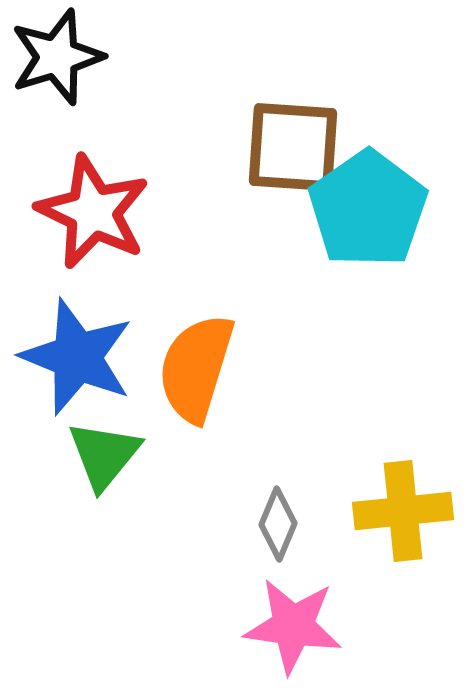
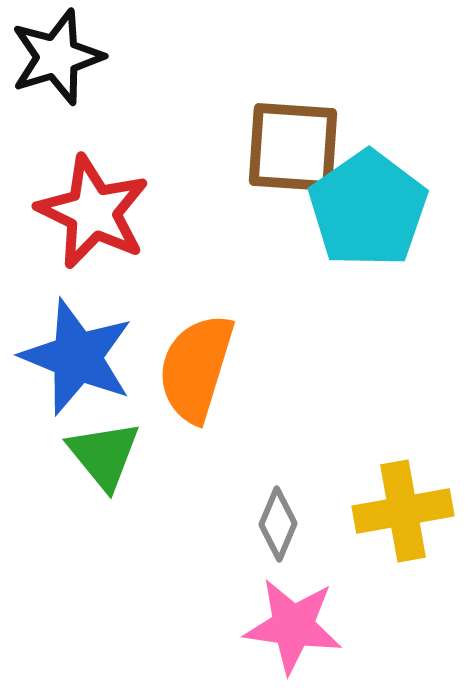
green triangle: rotated 18 degrees counterclockwise
yellow cross: rotated 4 degrees counterclockwise
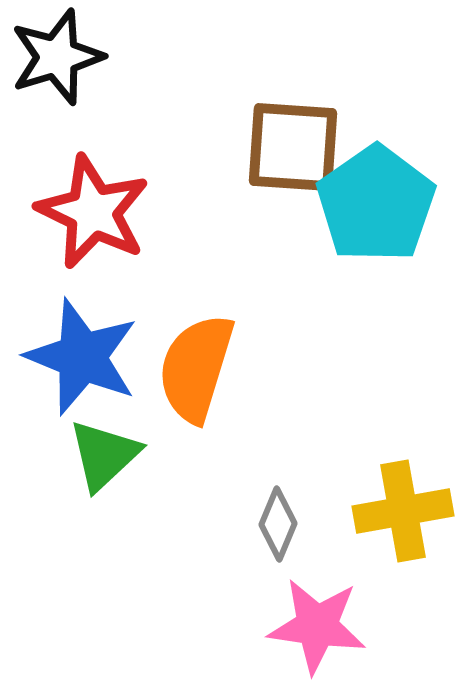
cyan pentagon: moved 8 px right, 5 px up
blue star: moved 5 px right
green triangle: rotated 26 degrees clockwise
pink star: moved 24 px right
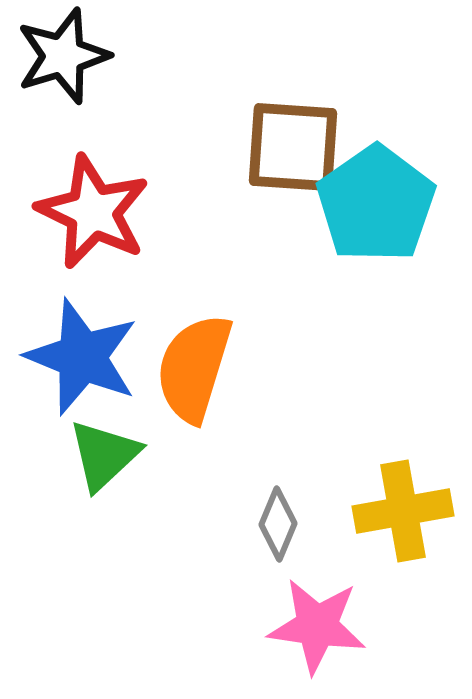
black star: moved 6 px right, 1 px up
orange semicircle: moved 2 px left
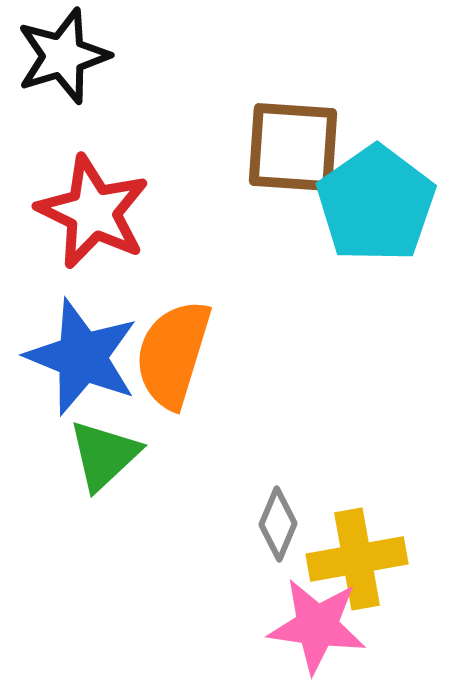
orange semicircle: moved 21 px left, 14 px up
yellow cross: moved 46 px left, 48 px down
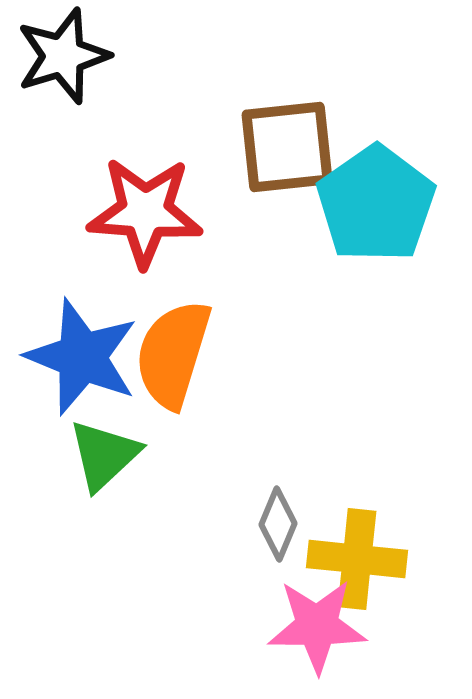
brown square: moved 6 px left; rotated 10 degrees counterclockwise
red star: moved 52 px right; rotated 22 degrees counterclockwise
yellow cross: rotated 16 degrees clockwise
pink star: rotated 8 degrees counterclockwise
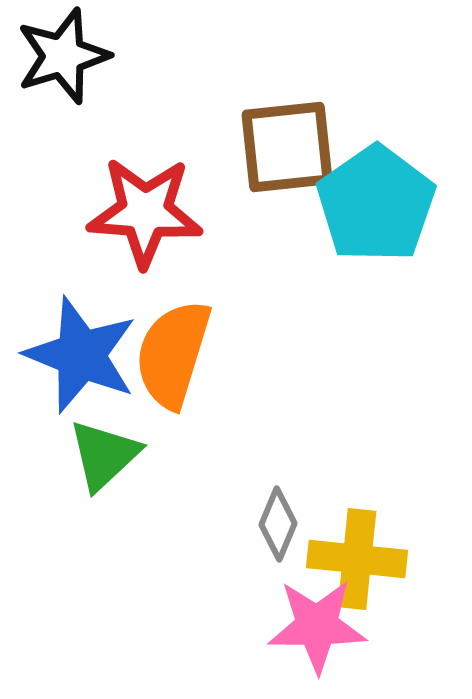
blue star: moved 1 px left, 2 px up
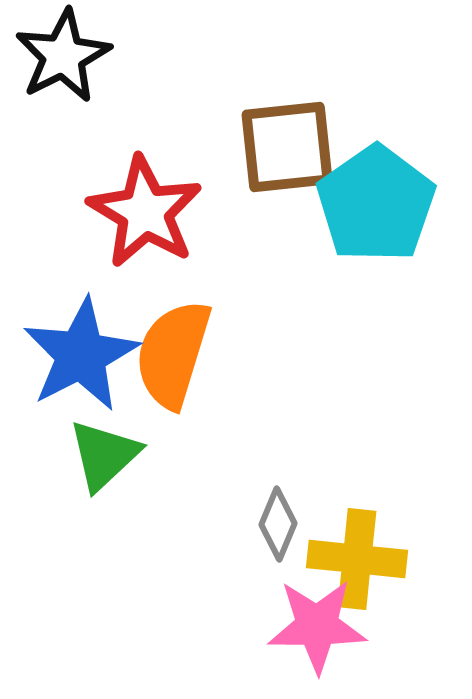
black star: rotated 10 degrees counterclockwise
red star: rotated 27 degrees clockwise
blue star: rotated 23 degrees clockwise
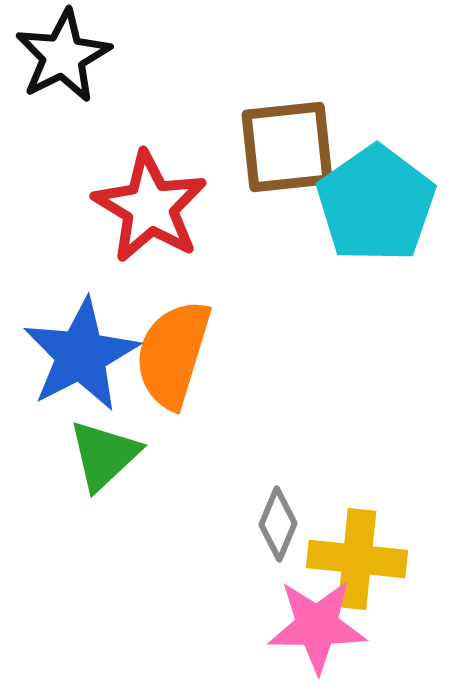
red star: moved 5 px right, 5 px up
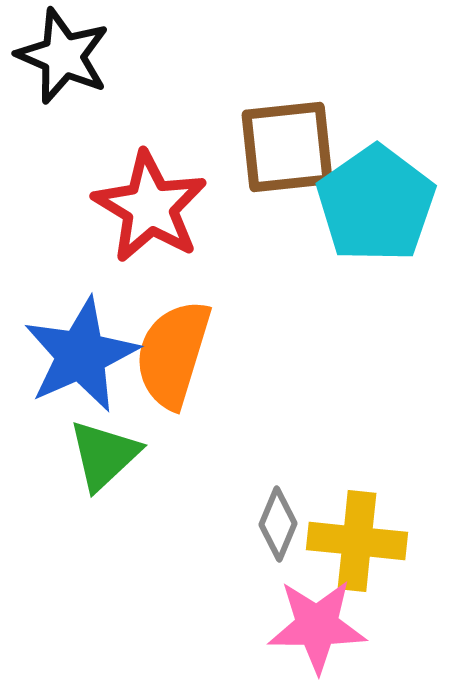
black star: rotated 22 degrees counterclockwise
blue star: rotated 3 degrees clockwise
yellow cross: moved 18 px up
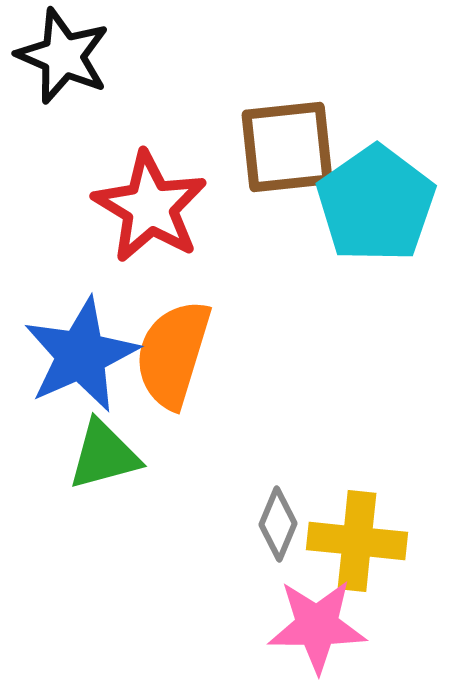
green triangle: rotated 28 degrees clockwise
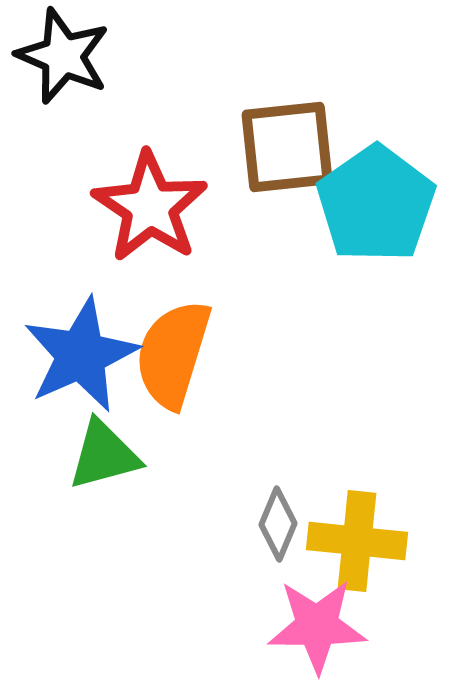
red star: rotated 3 degrees clockwise
